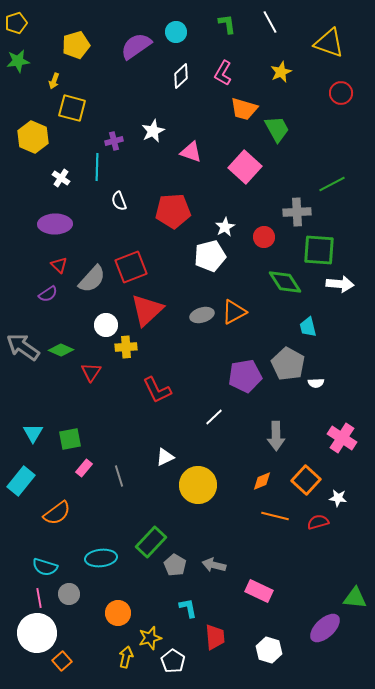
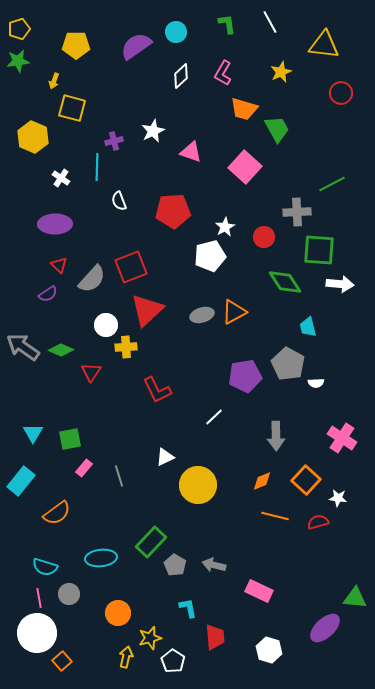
yellow pentagon at (16, 23): moved 3 px right, 6 px down
yellow triangle at (329, 43): moved 5 px left, 2 px down; rotated 12 degrees counterclockwise
yellow pentagon at (76, 45): rotated 16 degrees clockwise
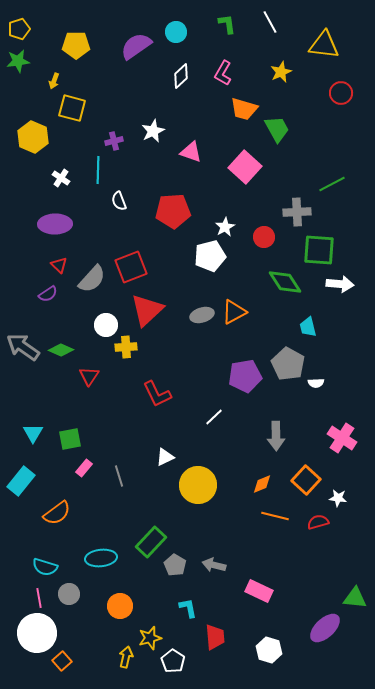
cyan line at (97, 167): moved 1 px right, 3 px down
red triangle at (91, 372): moved 2 px left, 4 px down
red L-shape at (157, 390): moved 4 px down
orange diamond at (262, 481): moved 3 px down
orange circle at (118, 613): moved 2 px right, 7 px up
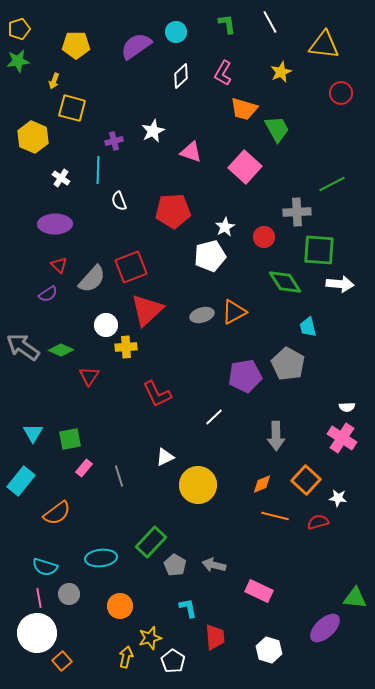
white semicircle at (316, 383): moved 31 px right, 24 px down
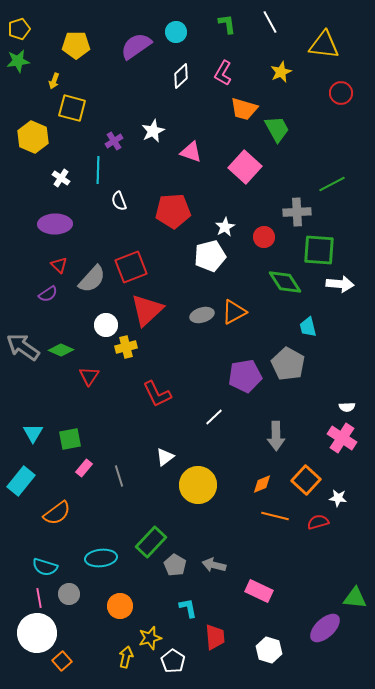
purple cross at (114, 141): rotated 18 degrees counterclockwise
yellow cross at (126, 347): rotated 10 degrees counterclockwise
white triangle at (165, 457): rotated 12 degrees counterclockwise
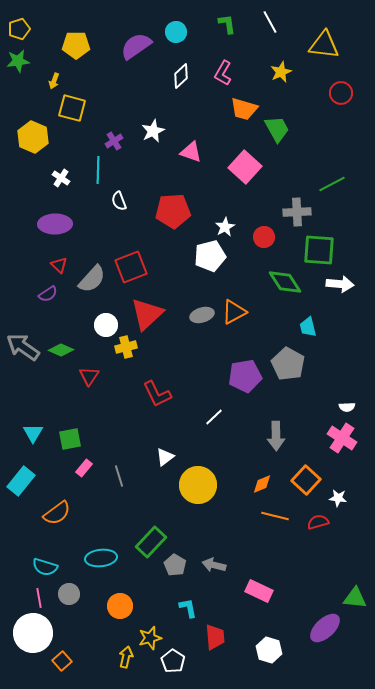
red triangle at (147, 310): moved 4 px down
white circle at (37, 633): moved 4 px left
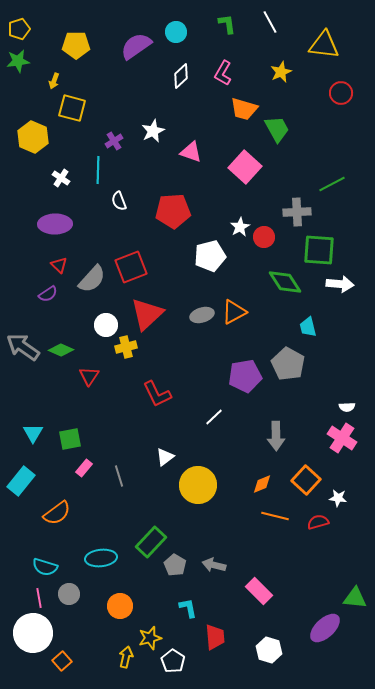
white star at (225, 227): moved 15 px right
pink rectangle at (259, 591): rotated 20 degrees clockwise
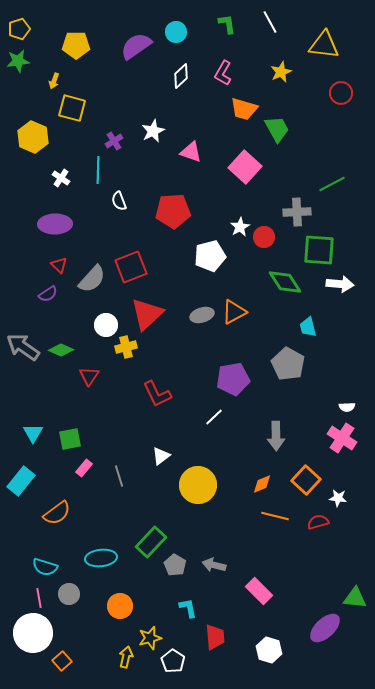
purple pentagon at (245, 376): moved 12 px left, 3 px down
white triangle at (165, 457): moved 4 px left, 1 px up
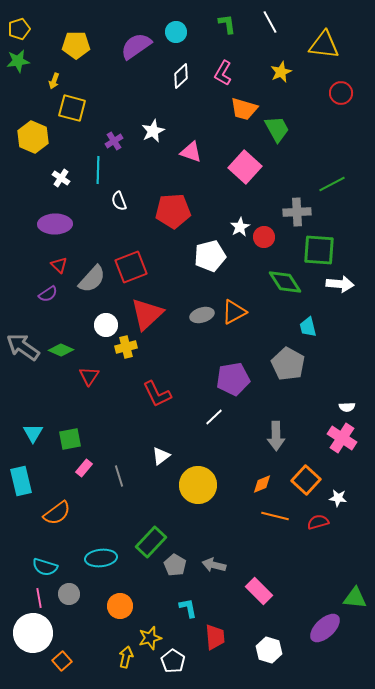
cyan rectangle at (21, 481): rotated 52 degrees counterclockwise
